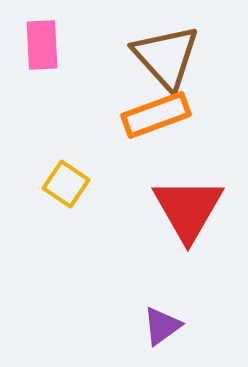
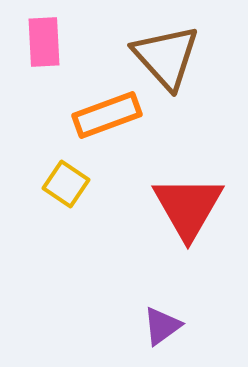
pink rectangle: moved 2 px right, 3 px up
orange rectangle: moved 49 px left
red triangle: moved 2 px up
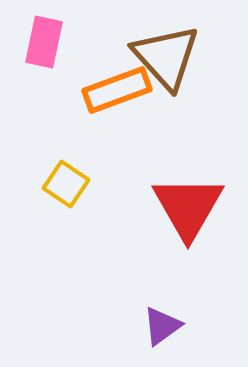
pink rectangle: rotated 15 degrees clockwise
orange rectangle: moved 10 px right, 25 px up
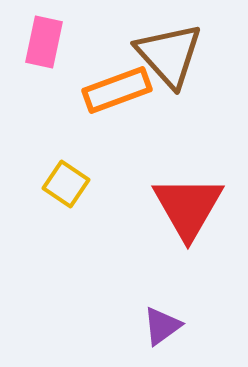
brown triangle: moved 3 px right, 2 px up
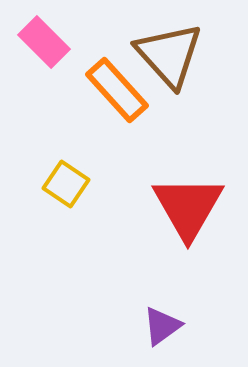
pink rectangle: rotated 57 degrees counterclockwise
orange rectangle: rotated 68 degrees clockwise
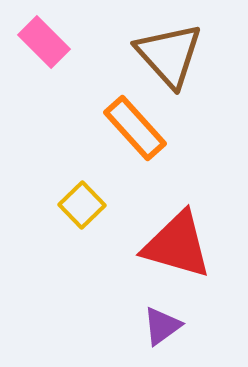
orange rectangle: moved 18 px right, 38 px down
yellow square: moved 16 px right, 21 px down; rotated 12 degrees clockwise
red triangle: moved 11 px left, 38 px down; rotated 44 degrees counterclockwise
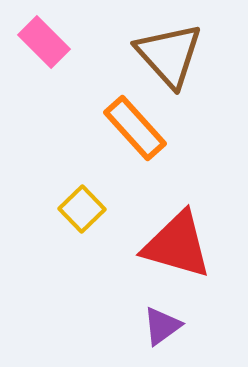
yellow square: moved 4 px down
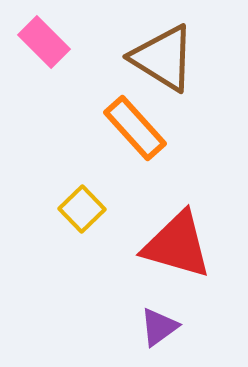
brown triangle: moved 6 px left, 3 px down; rotated 16 degrees counterclockwise
purple triangle: moved 3 px left, 1 px down
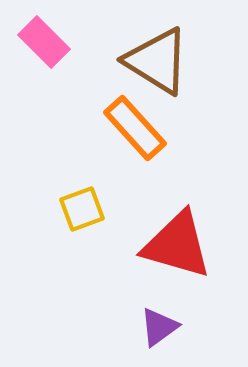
brown triangle: moved 6 px left, 3 px down
yellow square: rotated 24 degrees clockwise
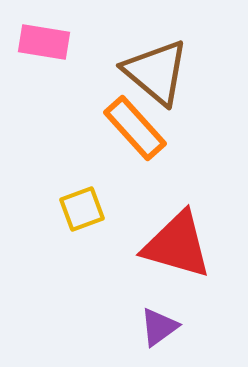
pink rectangle: rotated 36 degrees counterclockwise
brown triangle: moved 1 px left, 11 px down; rotated 8 degrees clockwise
